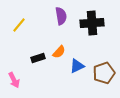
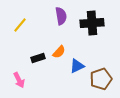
yellow line: moved 1 px right
brown pentagon: moved 3 px left, 6 px down
pink arrow: moved 5 px right
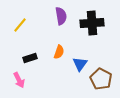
orange semicircle: rotated 24 degrees counterclockwise
black rectangle: moved 8 px left
blue triangle: moved 3 px right, 2 px up; rotated 28 degrees counterclockwise
brown pentagon: rotated 25 degrees counterclockwise
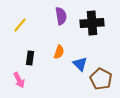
black rectangle: rotated 64 degrees counterclockwise
blue triangle: rotated 21 degrees counterclockwise
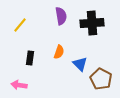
pink arrow: moved 5 px down; rotated 126 degrees clockwise
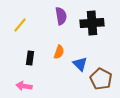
pink arrow: moved 5 px right, 1 px down
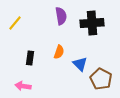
yellow line: moved 5 px left, 2 px up
pink arrow: moved 1 px left
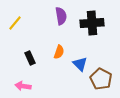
black rectangle: rotated 32 degrees counterclockwise
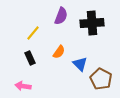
purple semicircle: rotated 30 degrees clockwise
yellow line: moved 18 px right, 10 px down
orange semicircle: rotated 16 degrees clockwise
